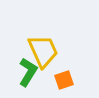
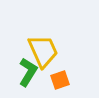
orange square: moved 4 px left
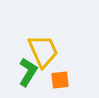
orange square: rotated 12 degrees clockwise
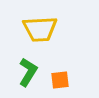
yellow trapezoid: moved 3 px left, 22 px up; rotated 111 degrees clockwise
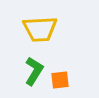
green L-shape: moved 6 px right, 1 px up
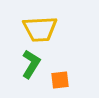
green L-shape: moved 3 px left, 7 px up
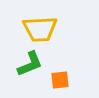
green L-shape: moved 1 px left; rotated 36 degrees clockwise
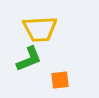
green L-shape: moved 1 px left, 5 px up
